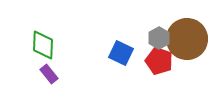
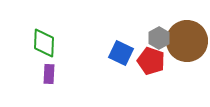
brown circle: moved 2 px down
green diamond: moved 1 px right, 2 px up
red pentagon: moved 8 px left
purple rectangle: rotated 42 degrees clockwise
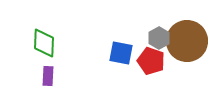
blue square: rotated 15 degrees counterclockwise
purple rectangle: moved 1 px left, 2 px down
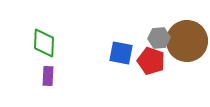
gray hexagon: rotated 25 degrees clockwise
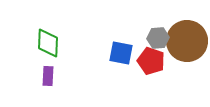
gray hexagon: moved 1 px left
green diamond: moved 4 px right
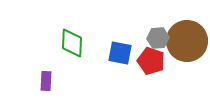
green diamond: moved 24 px right
blue square: moved 1 px left
purple rectangle: moved 2 px left, 5 px down
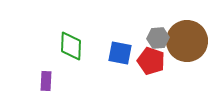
green diamond: moved 1 px left, 3 px down
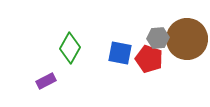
brown circle: moved 2 px up
green diamond: moved 1 px left, 2 px down; rotated 28 degrees clockwise
red pentagon: moved 2 px left, 2 px up
purple rectangle: rotated 60 degrees clockwise
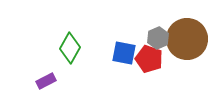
gray hexagon: rotated 20 degrees counterclockwise
blue square: moved 4 px right
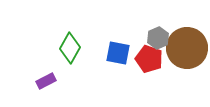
brown circle: moved 9 px down
blue square: moved 6 px left
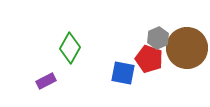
blue square: moved 5 px right, 20 px down
